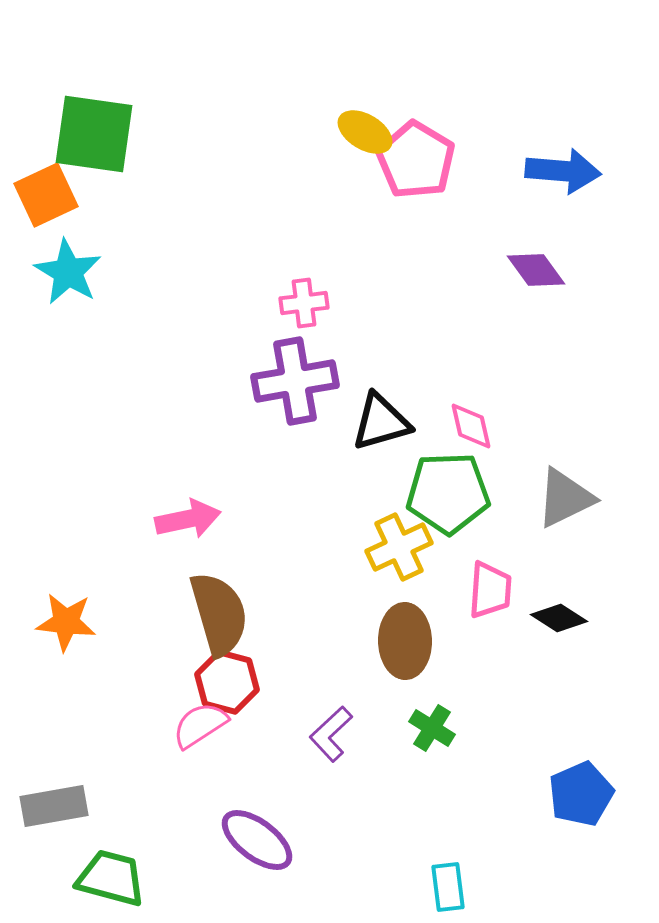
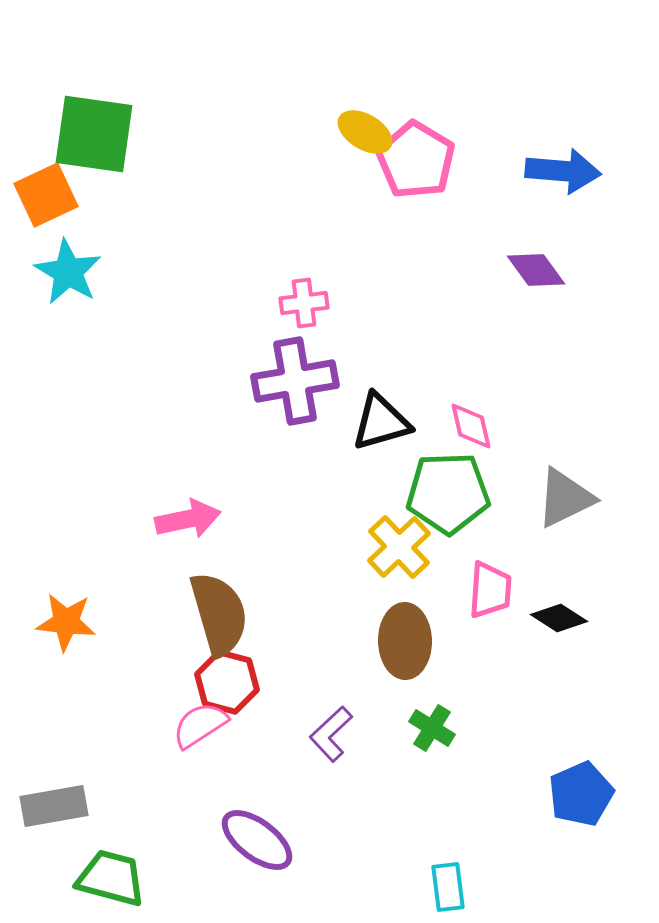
yellow cross: rotated 18 degrees counterclockwise
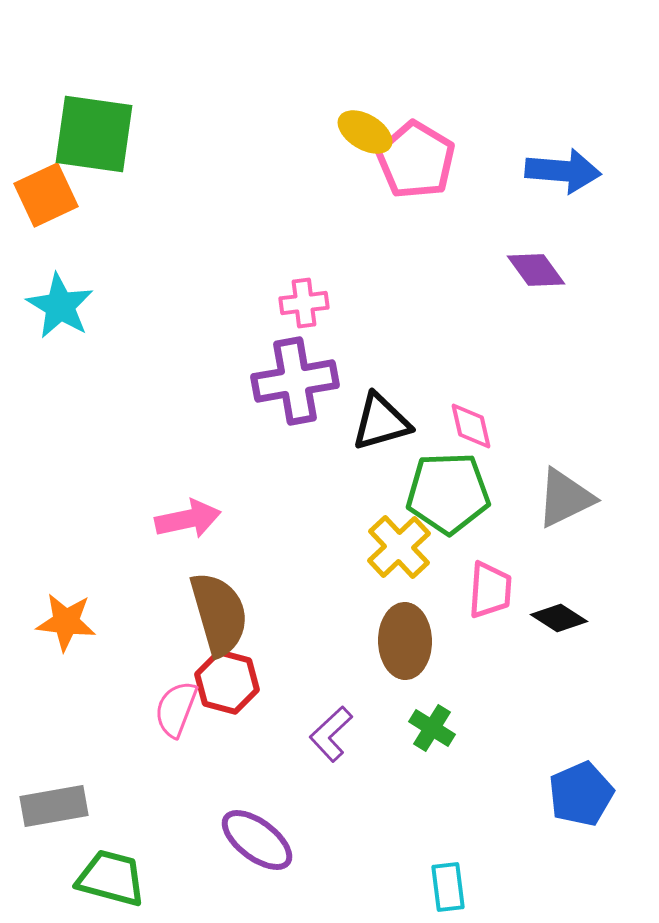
cyan star: moved 8 px left, 34 px down
pink semicircle: moved 24 px left, 16 px up; rotated 36 degrees counterclockwise
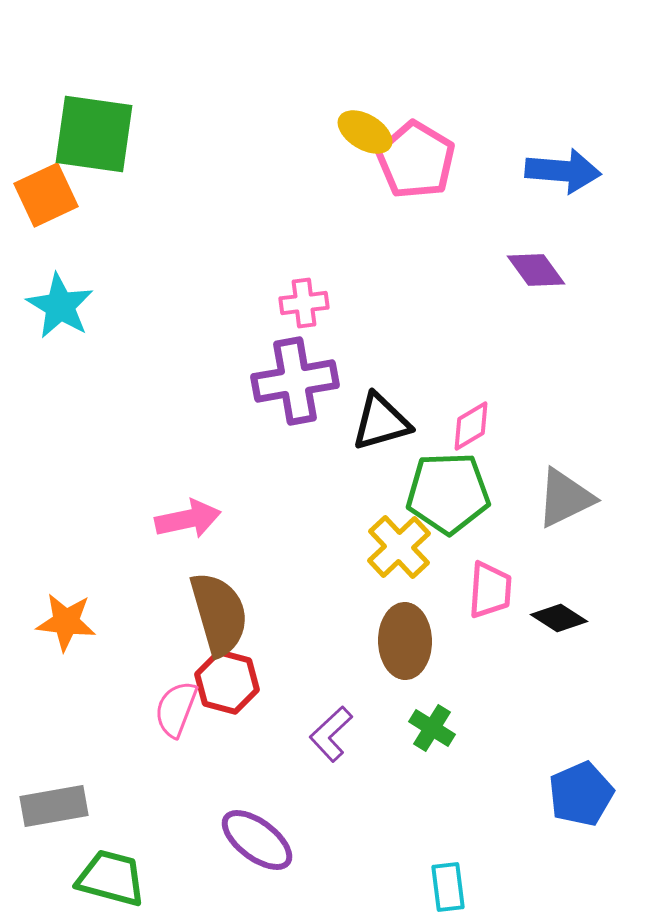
pink diamond: rotated 72 degrees clockwise
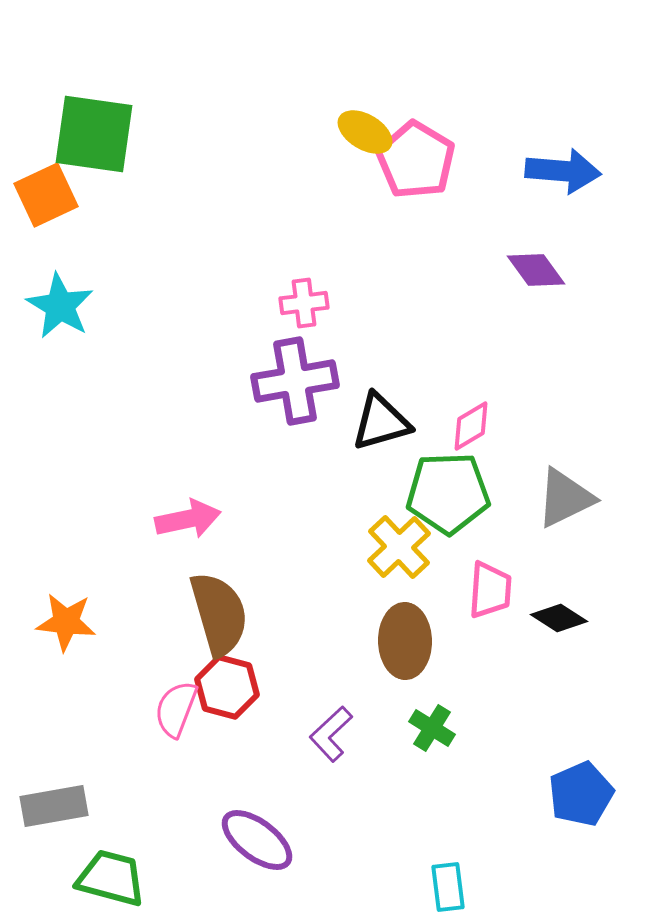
red hexagon: moved 5 px down
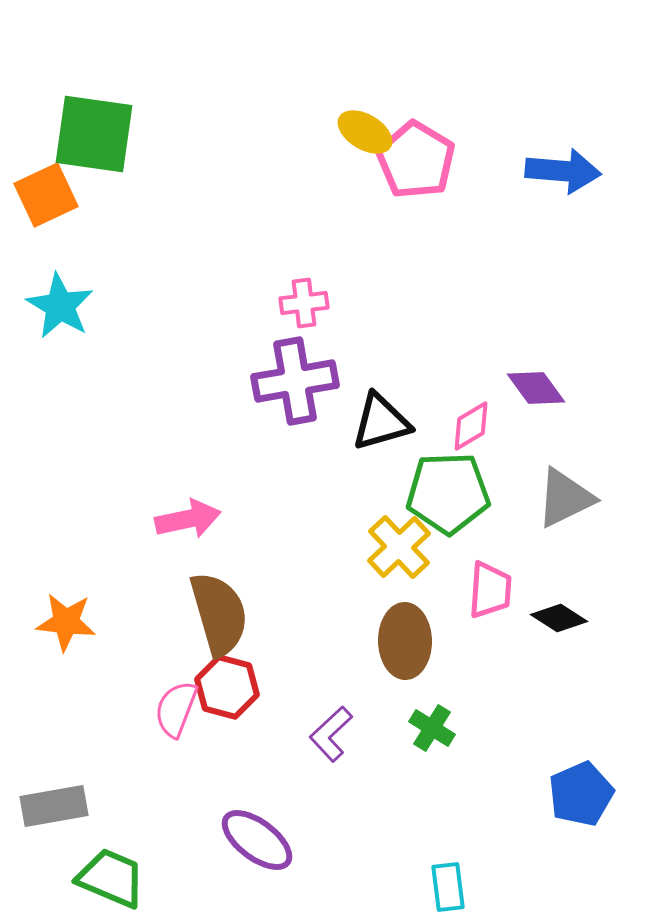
purple diamond: moved 118 px down
green trapezoid: rotated 8 degrees clockwise
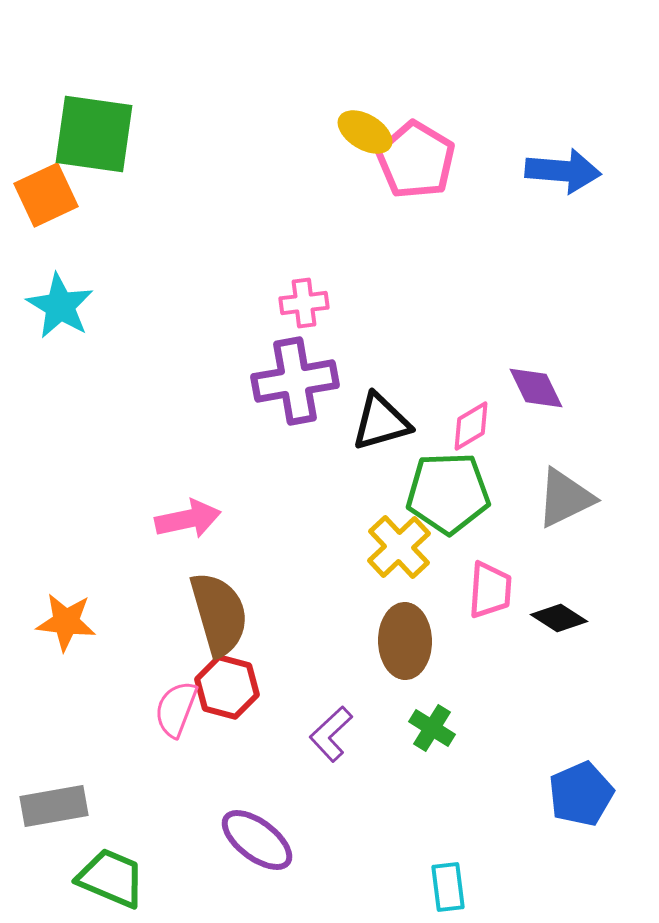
purple diamond: rotated 10 degrees clockwise
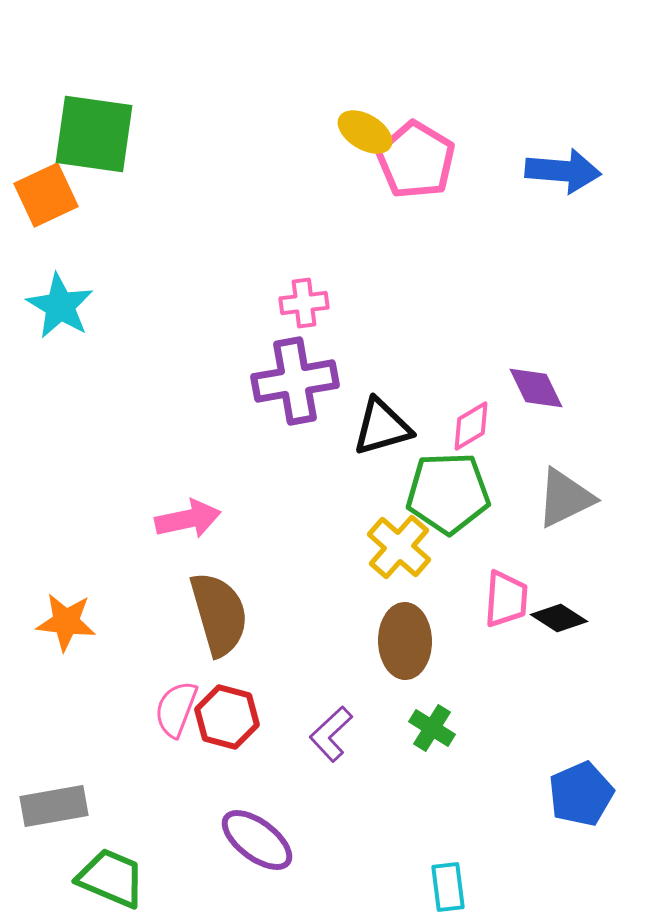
black triangle: moved 1 px right, 5 px down
yellow cross: rotated 6 degrees counterclockwise
pink trapezoid: moved 16 px right, 9 px down
red hexagon: moved 30 px down
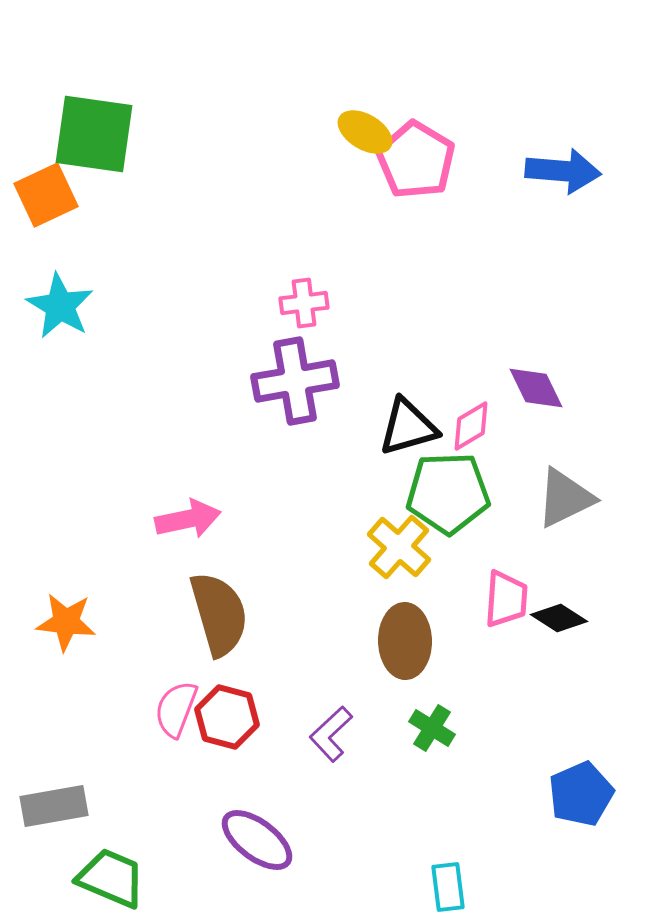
black triangle: moved 26 px right
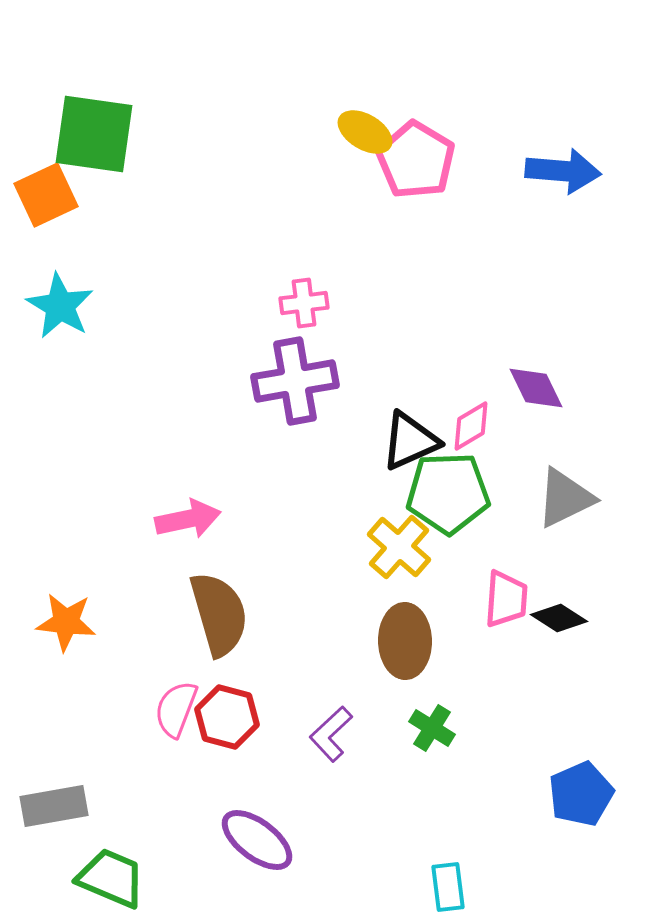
black triangle: moved 2 px right, 14 px down; rotated 8 degrees counterclockwise
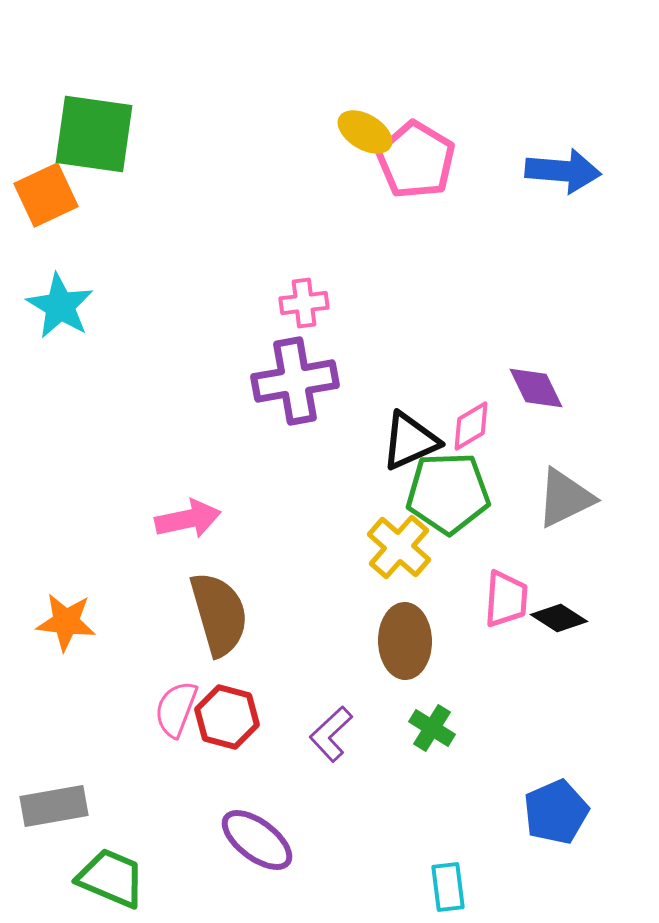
blue pentagon: moved 25 px left, 18 px down
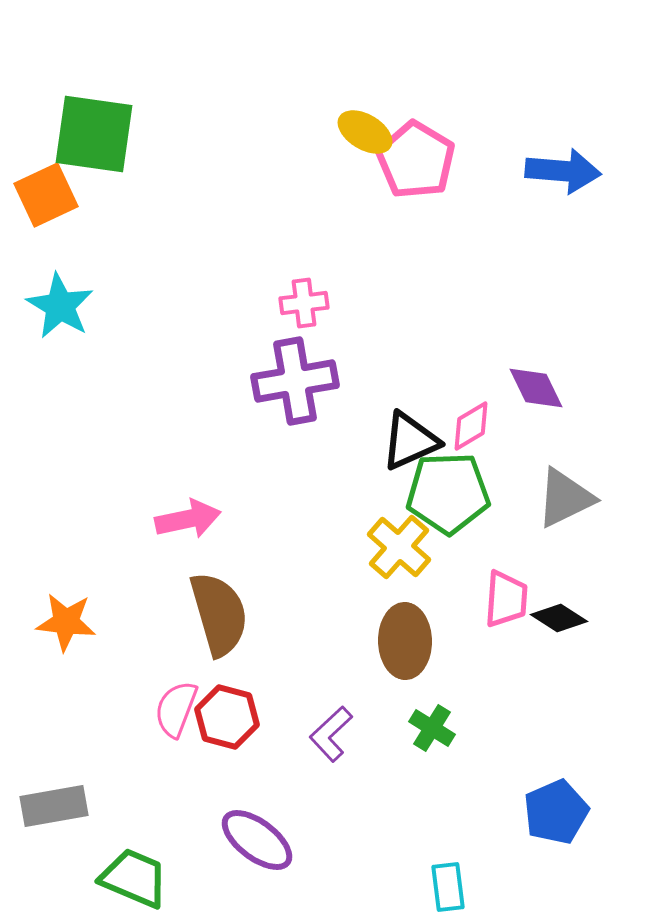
green trapezoid: moved 23 px right
